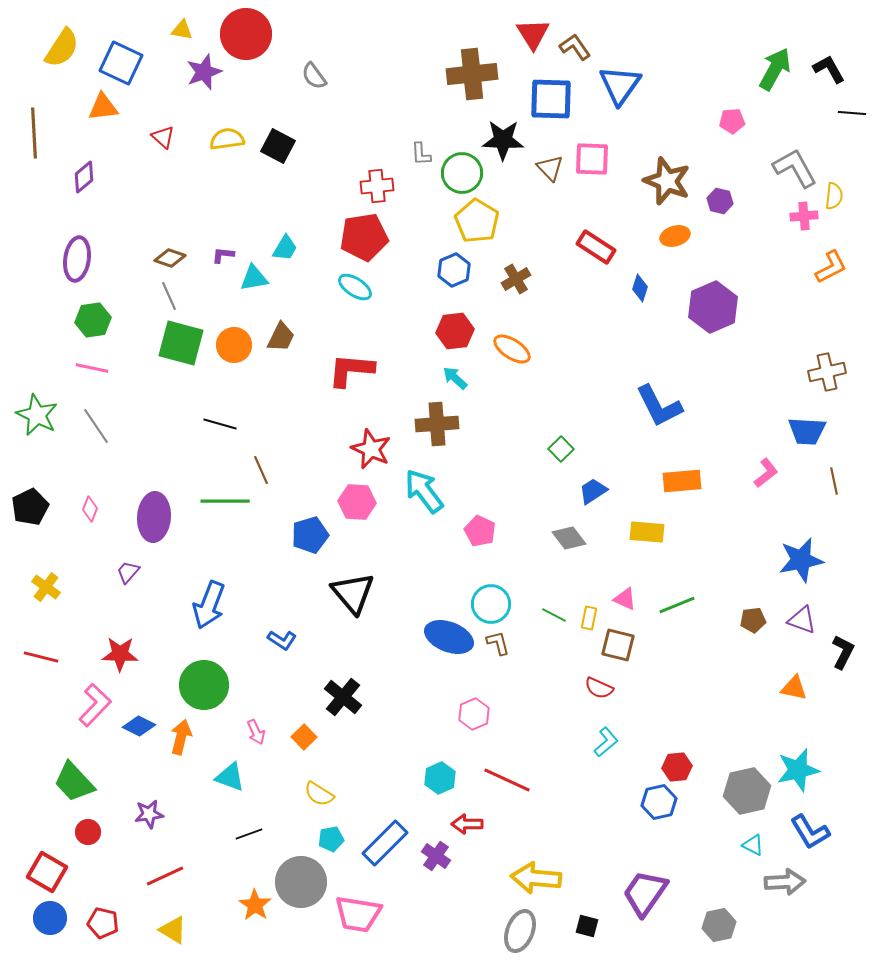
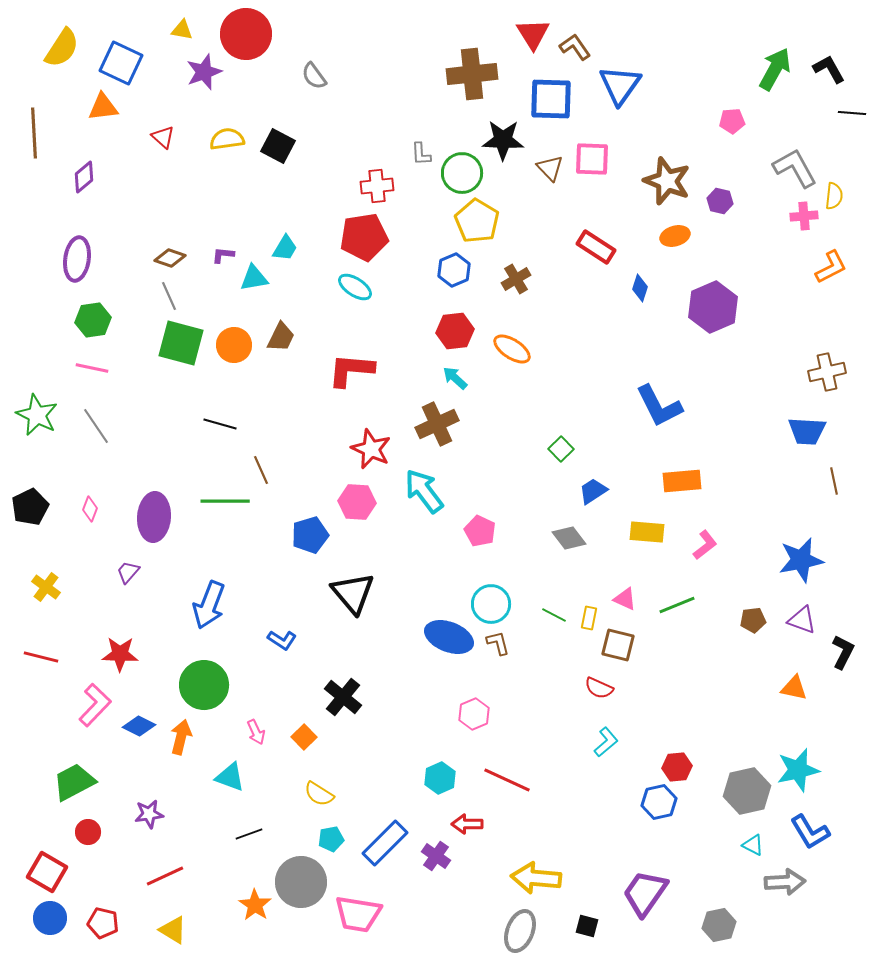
brown cross at (437, 424): rotated 21 degrees counterclockwise
pink L-shape at (766, 473): moved 61 px left, 72 px down
green trapezoid at (74, 782): rotated 105 degrees clockwise
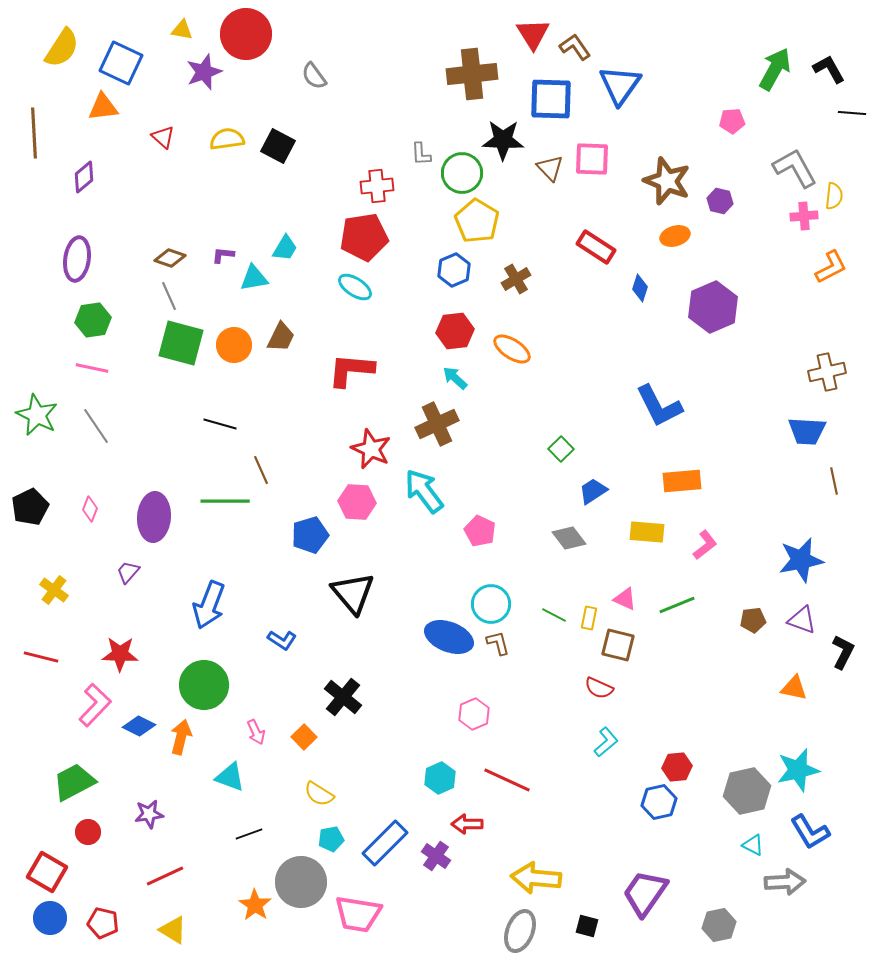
yellow cross at (46, 587): moved 8 px right, 3 px down
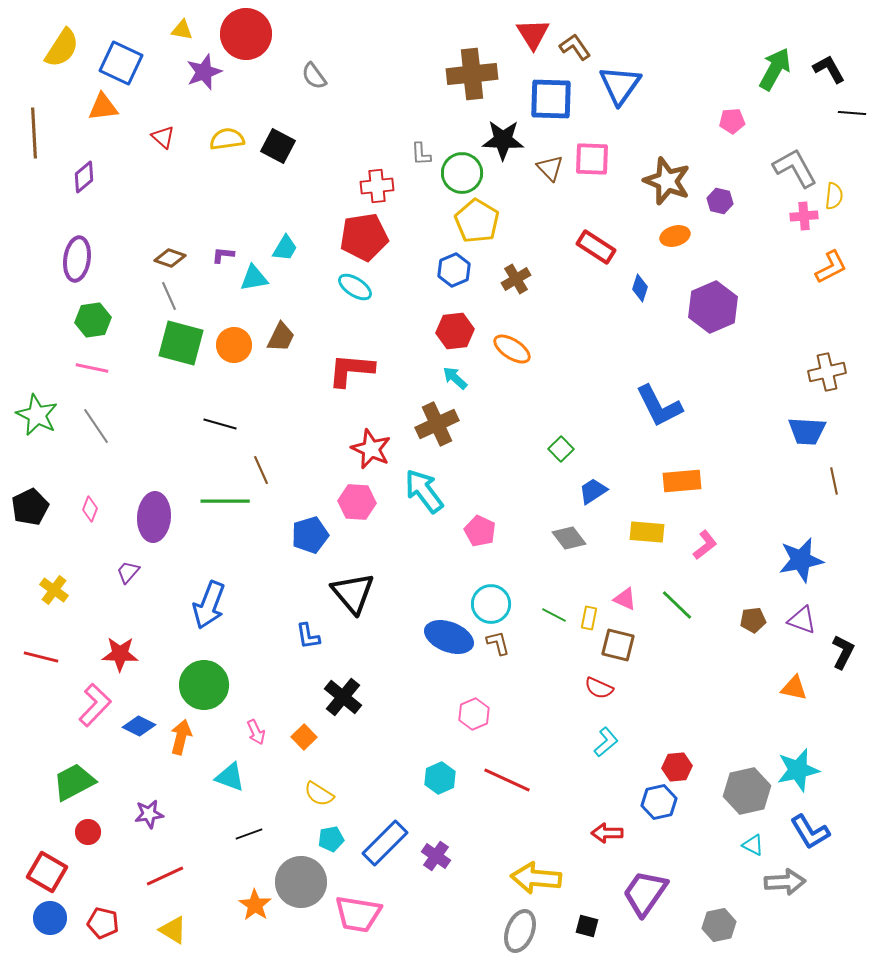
green line at (677, 605): rotated 66 degrees clockwise
blue L-shape at (282, 640): moved 26 px right, 4 px up; rotated 48 degrees clockwise
red arrow at (467, 824): moved 140 px right, 9 px down
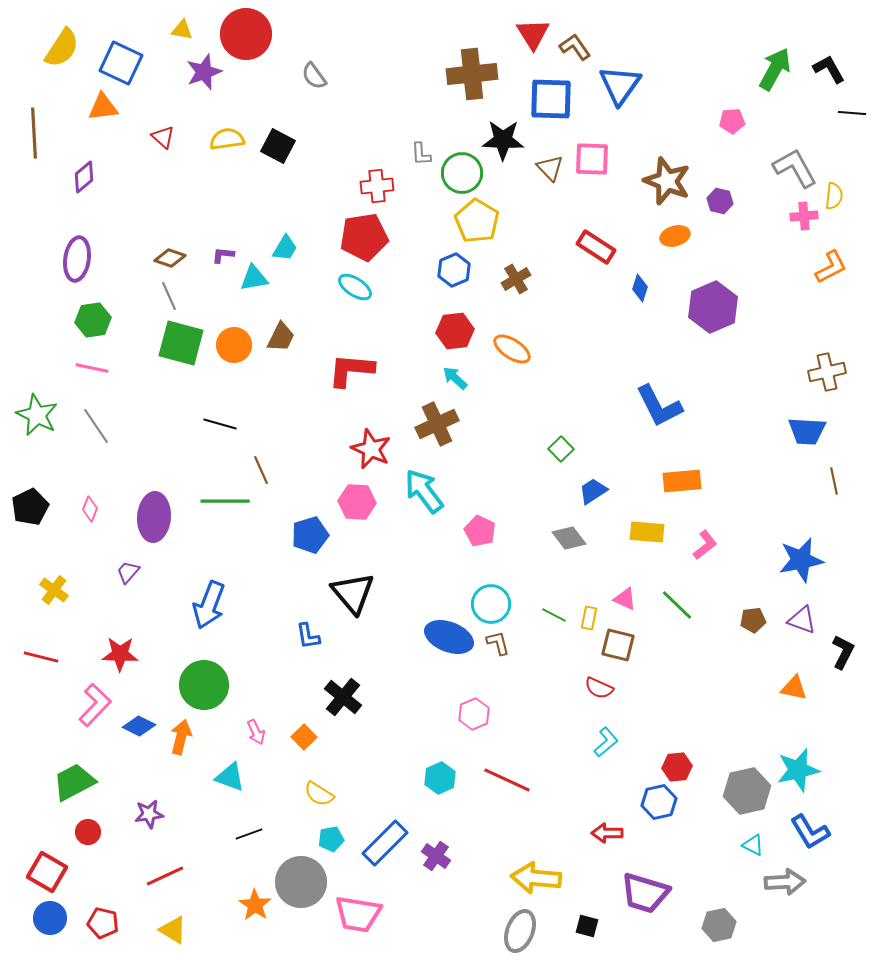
purple trapezoid at (645, 893): rotated 108 degrees counterclockwise
